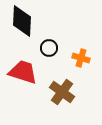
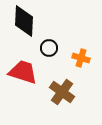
black diamond: moved 2 px right
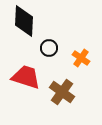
orange cross: rotated 18 degrees clockwise
red trapezoid: moved 3 px right, 5 px down
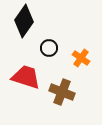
black diamond: rotated 32 degrees clockwise
brown cross: rotated 15 degrees counterclockwise
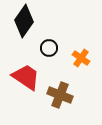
red trapezoid: rotated 16 degrees clockwise
brown cross: moved 2 px left, 3 px down
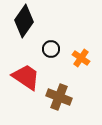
black circle: moved 2 px right, 1 px down
brown cross: moved 1 px left, 2 px down
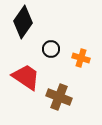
black diamond: moved 1 px left, 1 px down
orange cross: rotated 18 degrees counterclockwise
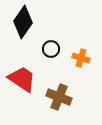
red trapezoid: moved 4 px left, 2 px down
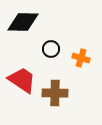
black diamond: rotated 56 degrees clockwise
red trapezoid: moved 1 px down
brown cross: moved 4 px left, 4 px up; rotated 20 degrees counterclockwise
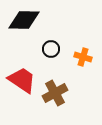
black diamond: moved 1 px right, 2 px up
orange cross: moved 2 px right, 1 px up
brown cross: rotated 30 degrees counterclockwise
